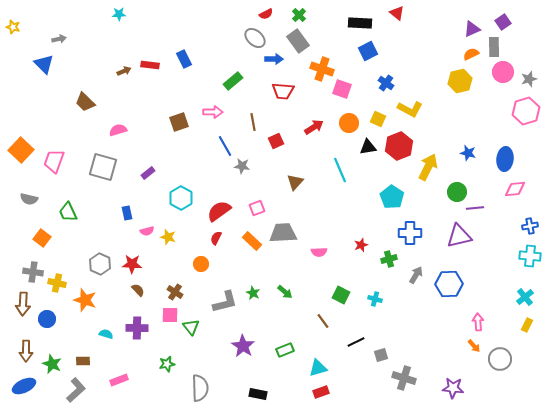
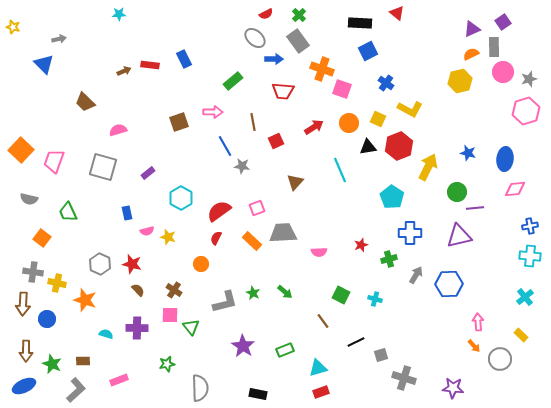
red star at (132, 264): rotated 12 degrees clockwise
brown cross at (175, 292): moved 1 px left, 2 px up
yellow rectangle at (527, 325): moved 6 px left, 10 px down; rotated 72 degrees counterclockwise
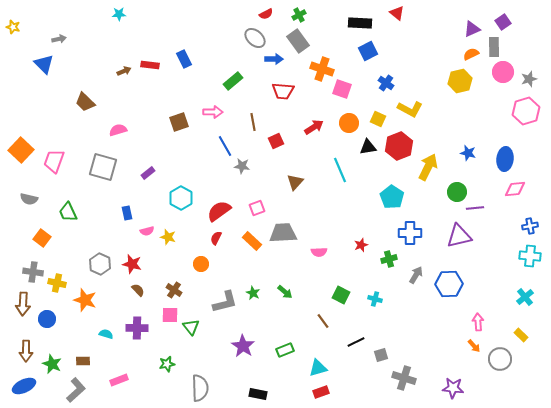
green cross at (299, 15): rotated 16 degrees clockwise
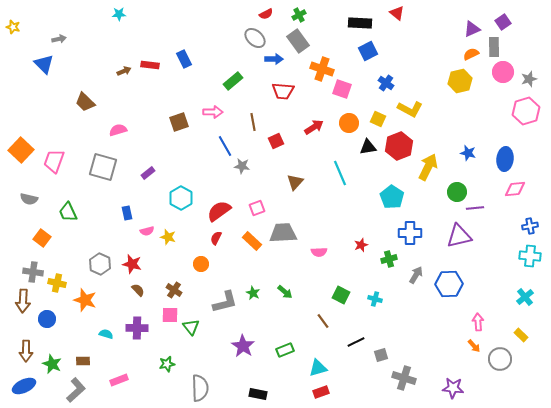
cyan line at (340, 170): moved 3 px down
brown arrow at (23, 304): moved 3 px up
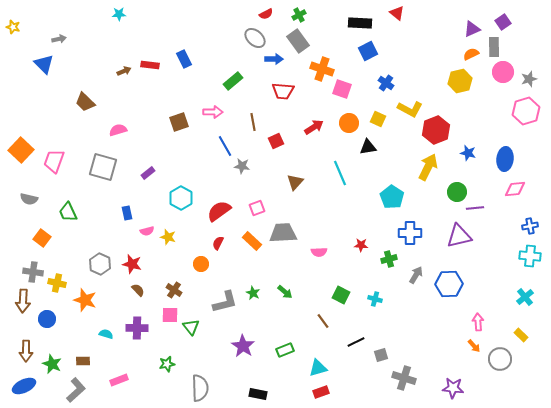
red hexagon at (399, 146): moved 37 px right, 16 px up
red semicircle at (216, 238): moved 2 px right, 5 px down
red star at (361, 245): rotated 24 degrees clockwise
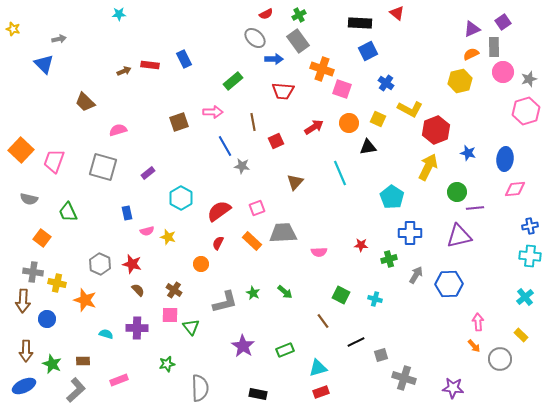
yellow star at (13, 27): moved 2 px down
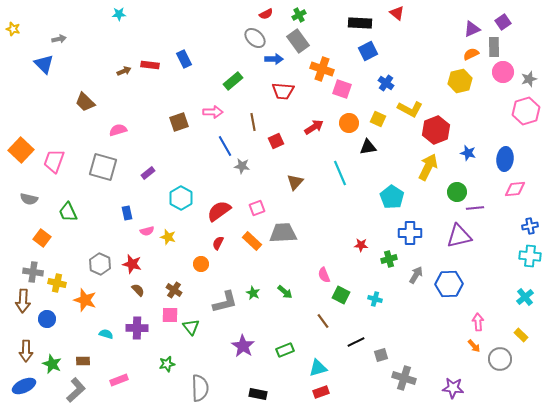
pink semicircle at (319, 252): moved 5 px right, 23 px down; rotated 70 degrees clockwise
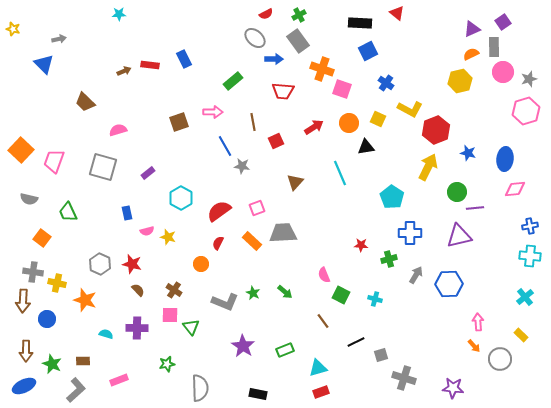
black triangle at (368, 147): moved 2 px left
gray L-shape at (225, 302): rotated 36 degrees clockwise
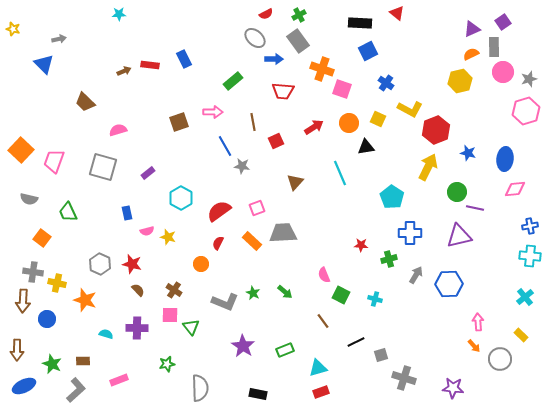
purple line at (475, 208): rotated 18 degrees clockwise
brown arrow at (26, 351): moved 9 px left, 1 px up
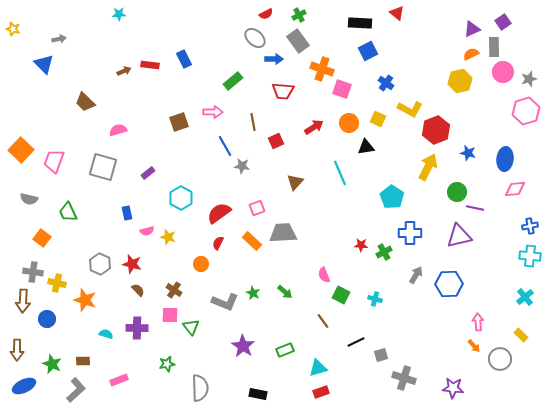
red semicircle at (219, 211): moved 2 px down
green cross at (389, 259): moved 5 px left, 7 px up; rotated 14 degrees counterclockwise
